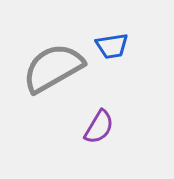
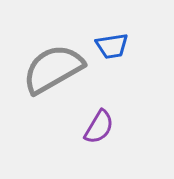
gray semicircle: moved 1 px down
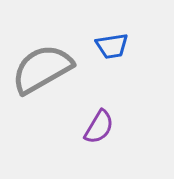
gray semicircle: moved 11 px left
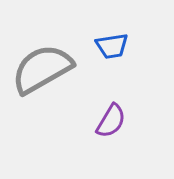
purple semicircle: moved 12 px right, 6 px up
